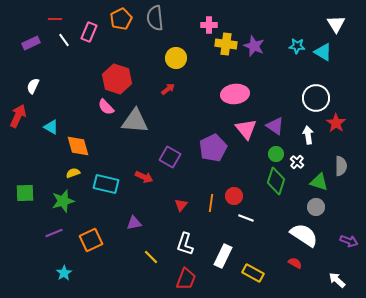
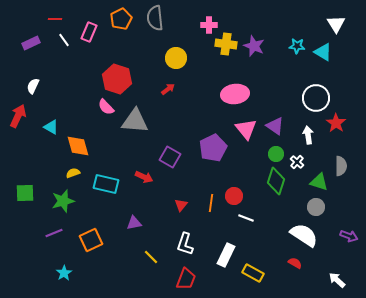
purple arrow at (349, 241): moved 5 px up
white rectangle at (223, 256): moved 3 px right, 1 px up
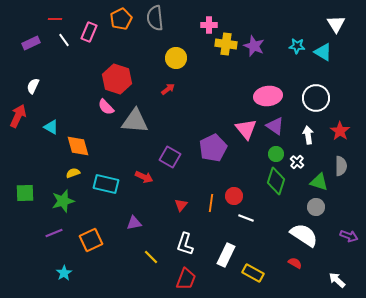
pink ellipse at (235, 94): moved 33 px right, 2 px down
red star at (336, 123): moved 4 px right, 8 px down
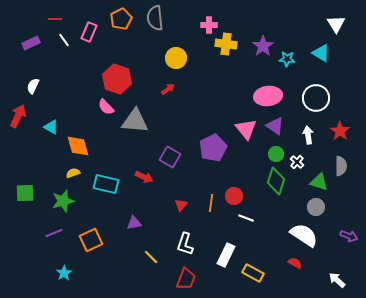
purple star at (254, 46): moved 9 px right; rotated 15 degrees clockwise
cyan star at (297, 46): moved 10 px left, 13 px down
cyan triangle at (323, 52): moved 2 px left, 1 px down
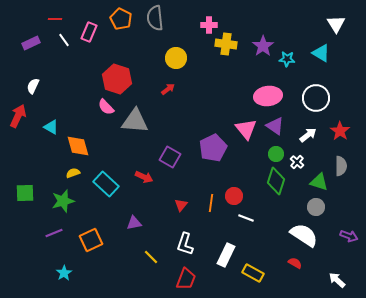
orange pentagon at (121, 19): rotated 20 degrees counterclockwise
white arrow at (308, 135): rotated 60 degrees clockwise
cyan rectangle at (106, 184): rotated 30 degrees clockwise
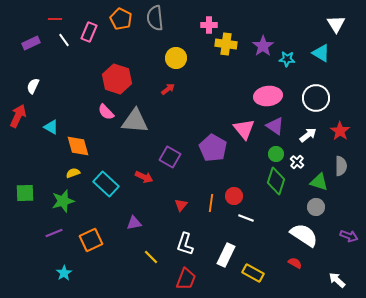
pink semicircle at (106, 107): moved 5 px down
pink triangle at (246, 129): moved 2 px left
purple pentagon at (213, 148): rotated 16 degrees counterclockwise
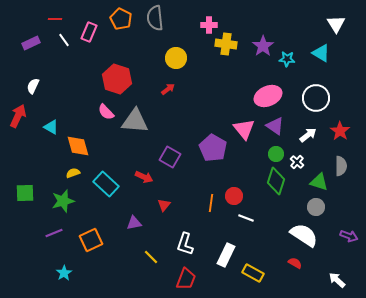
pink ellipse at (268, 96): rotated 16 degrees counterclockwise
red triangle at (181, 205): moved 17 px left
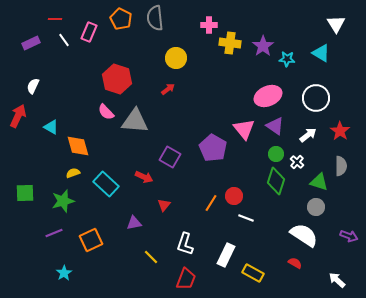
yellow cross at (226, 44): moved 4 px right, 1 px up
orange line at (211, 203): rotated 24 degrees clockwise
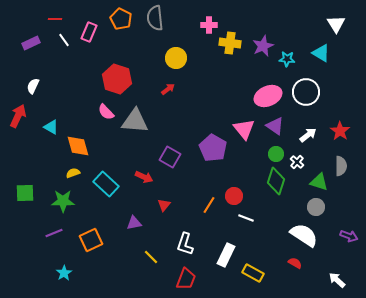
purple star at (263, 46): rotated 10 degrees clockwise
white circle at (316, 98): moved 10 px left, 6 px up
green star at (63, 201): rotated 15 degrees clockwise
orange line at (211, 203): moved 2 px left, 2 px down
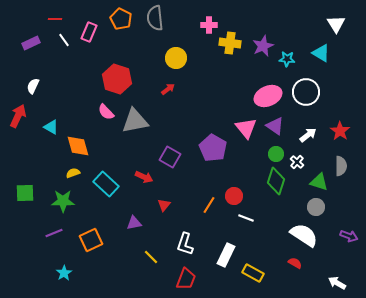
gray triangle at (135, 121): rotated 16 degrees counterclockwise
pink triangle at (244, 129): moved 2 px right, 1 px up
white arrow at (337, 280): moved 3 px down; rotated 12 degrees counterclockwise
